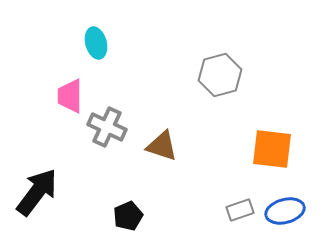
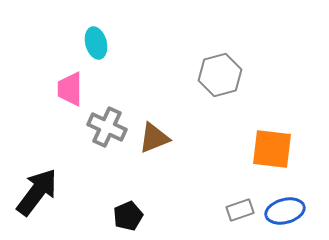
pink trapezoid: moved 7 px up
brown triangle: moved 8 px left, 8 px up; rotated 40 degrees counterclockwise
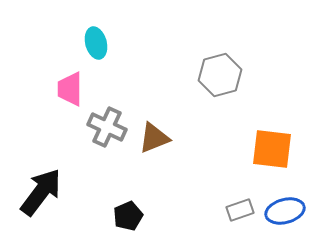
black arrow: moved 4 px right
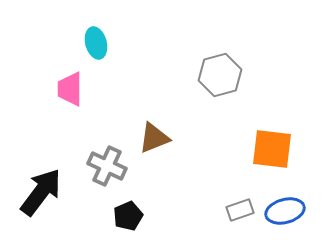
gray cross: moved 39 px down
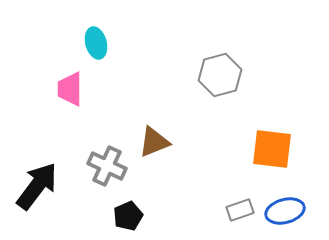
brown triangle: moved 4 px down
black arrow: moved 4 px left, 6 px up
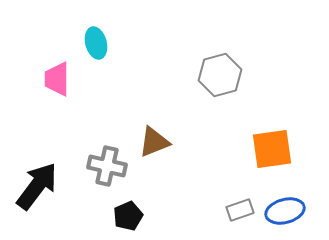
pink trapezoid: moved 13 px left, 10 px up
orange square: rotated 15 degrees counterclockwise
gray cross: rotated 12 degrees counterclockwise
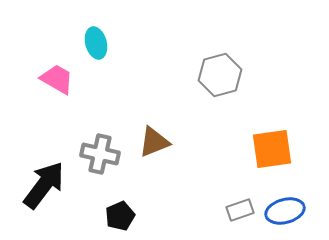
pink trapezoid: rotated 120 degrees clockwise
gray cross: moved 7 px left, 12 px up
black arrow: moved 7 px right, 1 px up
black pentagon: moved 8 px left
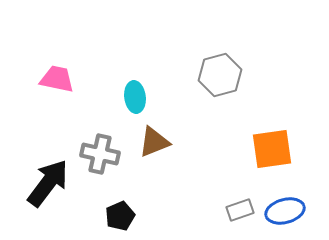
cyan ellipse: moved 39 px right, 54 px down; rotated 8 degrees clockwise
pink trapezoid: rotated 18 degrees counterclockwise
black arrow: moved 4 px right, 2 px up
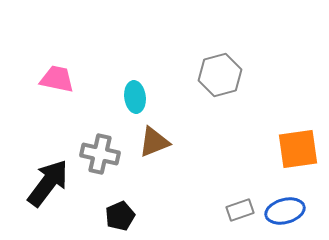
orange square: moved 26 px right
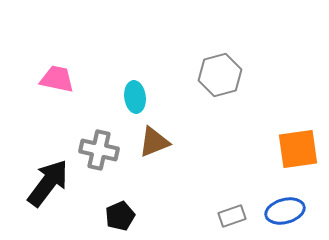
gray cross: moved 1 px left, 4 px up
gray rectangle: moved 8 px left, 6 px down
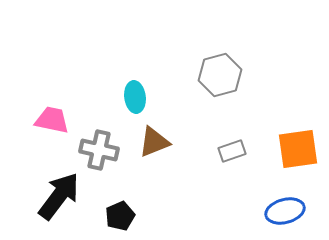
pink trapezoid: moved 5 px left, 41 px down
black arrow: moved 11 px right, 13 px down
gray rectangle: moved 65 px up
